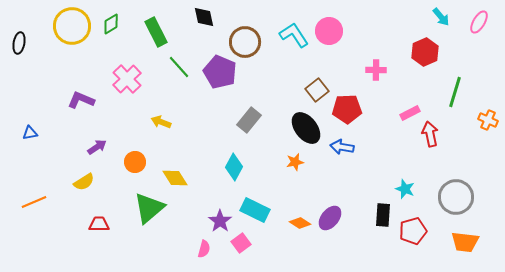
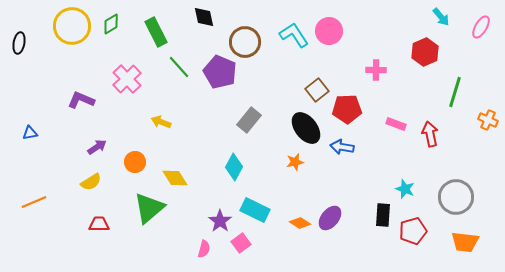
pink ellipse at (479, 22): moved 2 px right, 5 px down
pink rectangle at (410, 113): moved 14 px left, 11 px down; rotated 48 degrees clockwise
yellow semicircle at (84, 182): moved 7 px right
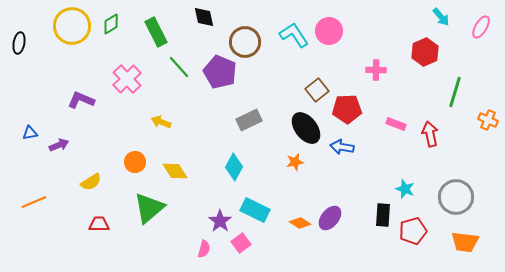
gray rectangle at (249, 120): rotated 25 degrees clockwise
purple arrow at (97, 147): moved 38 px left, 2 px up; rotated 12 degrees clockwise
yellow diamond at (175, 178): moved 7 px up
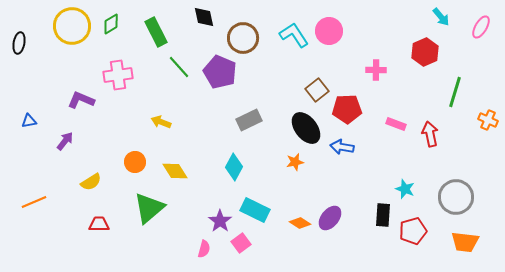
brown circle at (245, 42): moved 2 px left, 4 px up
pink cross at (127, 79): moved 9 px left, 4 px up; rotated 36 degrees clockwise
blue triangle at (30, 133): moved 1 px left, 12 px up
purple arrow at (59, 145): moved 6 px right, 4 px up; rotated 30 degrees counterclockwise
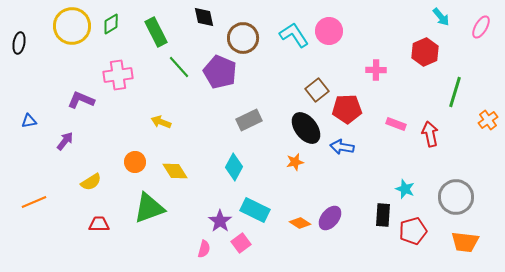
orange cross at (488, 120): rotated 30 degrees clockwise
green triangle at (149, 208): rotated 20 degrees clockwise
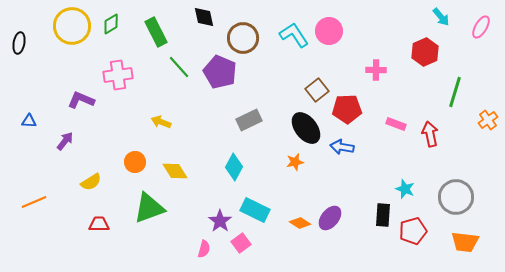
blue triangle at (29, 121): rotated 14 degrees clockwise
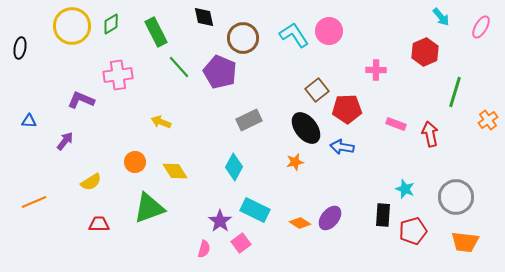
black ellipse at (19, 43): moved 1 px right, 5 px down
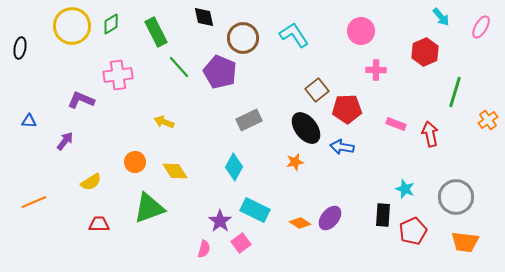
pink circle at (329, 31): moved 32 px right
yellow arrow at (161, 122): moved 3 px right
red pentagon at (413, 231): rotated 8 degrees counterclockwise
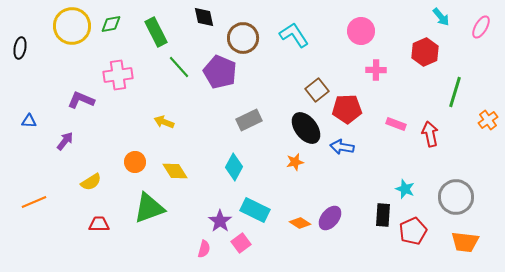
green diamond at (111, 24): rotated 20 degrees clockwise
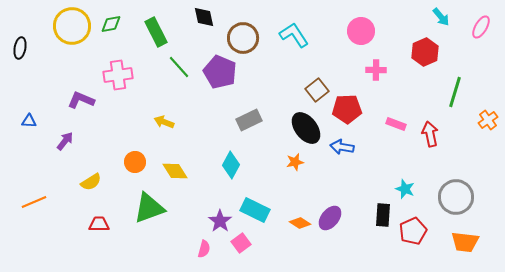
cyan diamond at (234, 167): moved 3 px left, 2 px up
